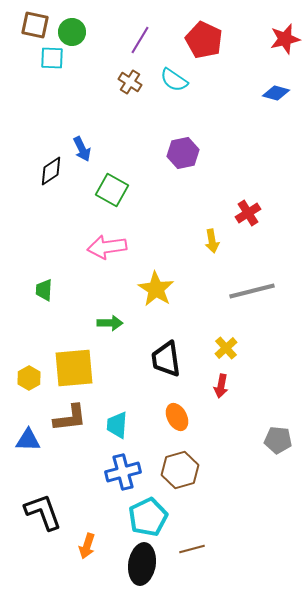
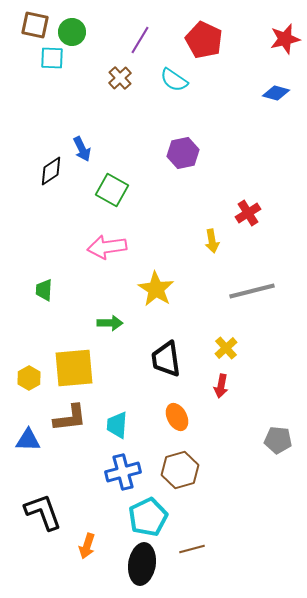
brown cross: moved 10 px left, 4 px up; rotated 15 degrees clockwise
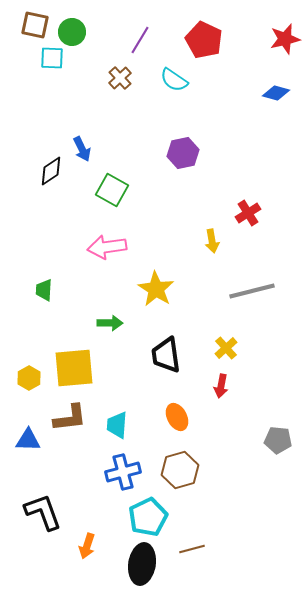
black trapezoid: moved 4 px up
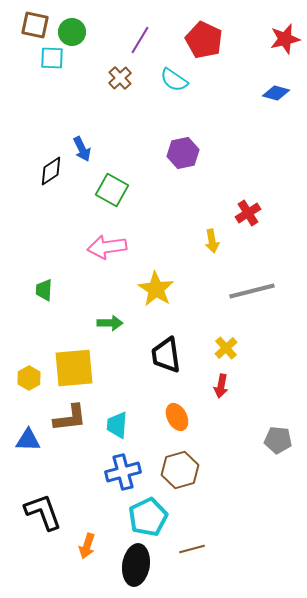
black ellipse: moved 6 px left, 1 px down
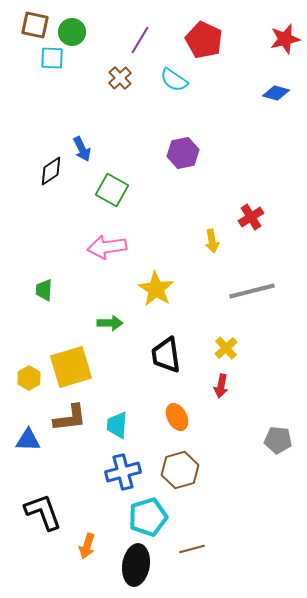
red cross: moved 3 px right, 4 px down
yellow square: moved 3 px left, 1 px up; rotated 12 degrees counterclockwise
cyan pentagon: rotated 9 degrees clockwise
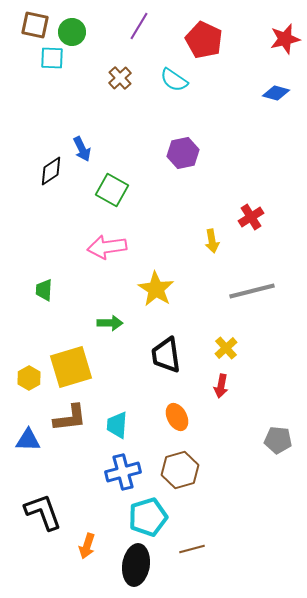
purple line: moved 1 px left, 14 px up
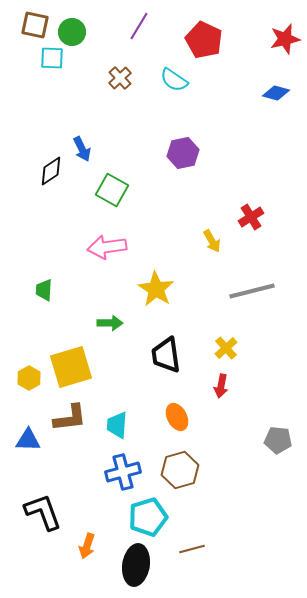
yellow arrow: rotated 20 degrees counterclockwise
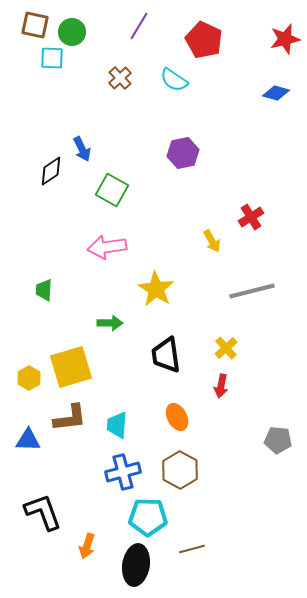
brown hexagon: rotated 15 degrees counterclockwise
cyan pentagon: rotated 18 degrees clockwise
